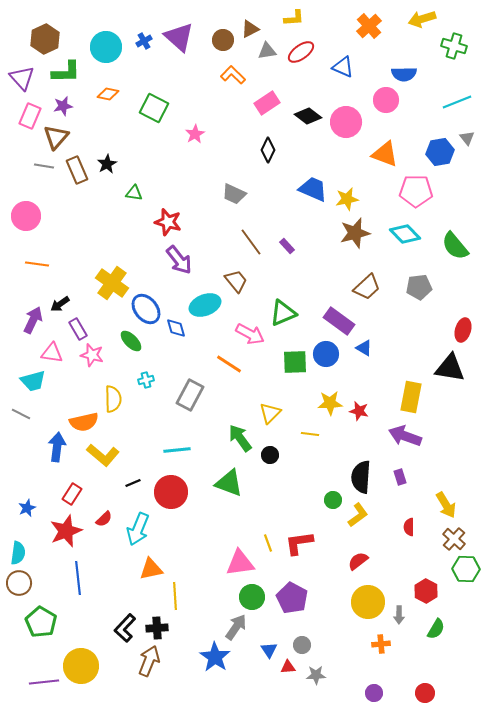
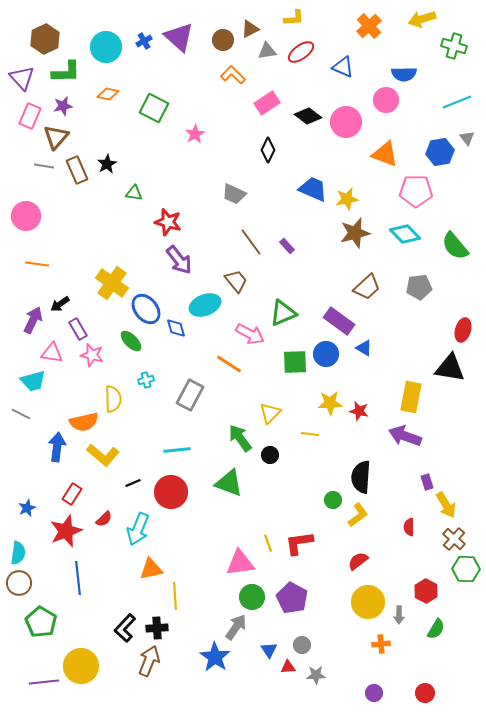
purple rectangle at (400, 477): moved 27 px right, 5 px down
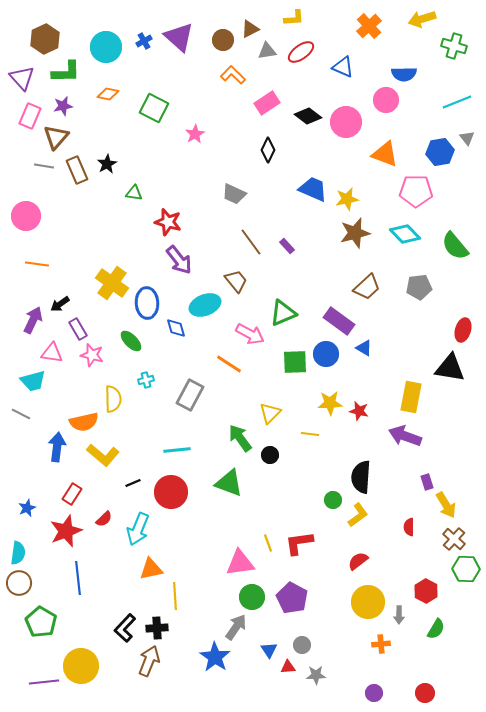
blue ellipse at (146, 309): moved 1 px right, 6 px up; rotated 36 degrees clockwise
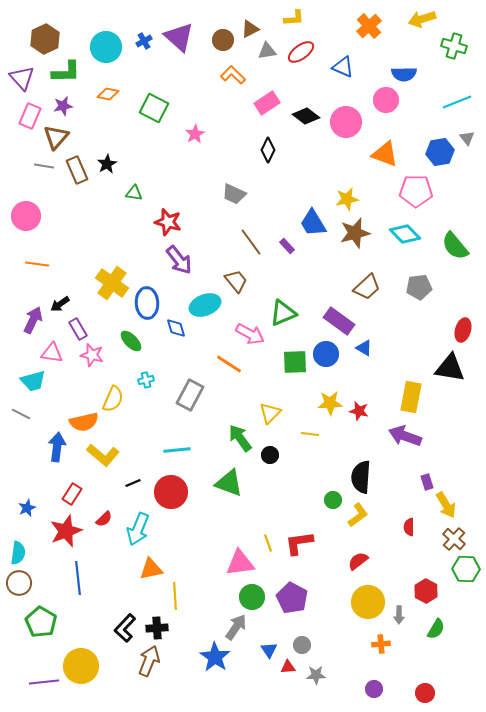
black diamond at (308, 116): moved 2 px left
blue trapezoid at (313, 189): moved 34 px down; rotated 144 degrees counterclockwise
yellow semicircle at (113, 399): rotated 24 degrees clockwise
purple circle at (374, 693): moved 4 px up
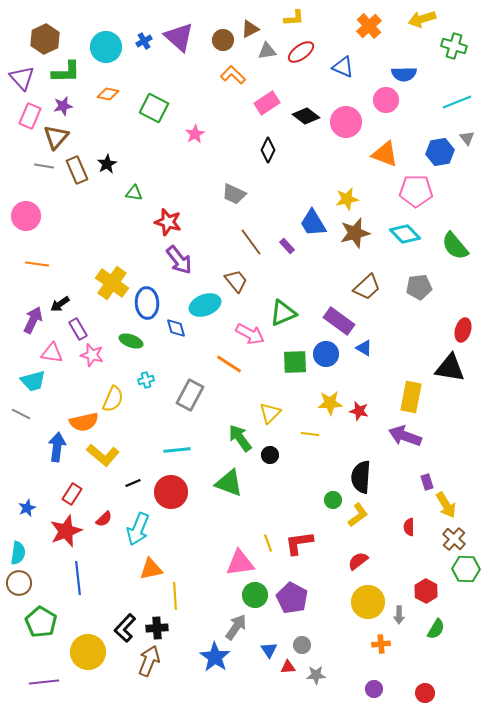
green ellipse at (131, 341): rotated 25 degrees counterclockwise
green circle at (252, 597): moved 3 px right, 2 px up
yellow circle at (81, 666): moved 7 px right, 14 px up
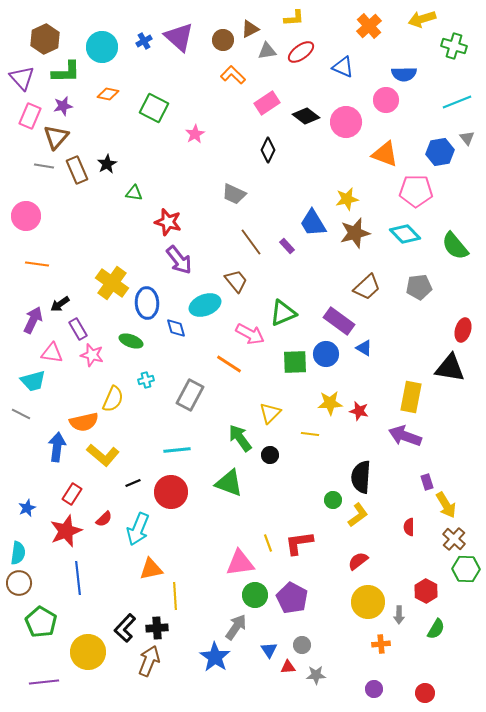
cyan circle at (106, 47): moved 4 px left
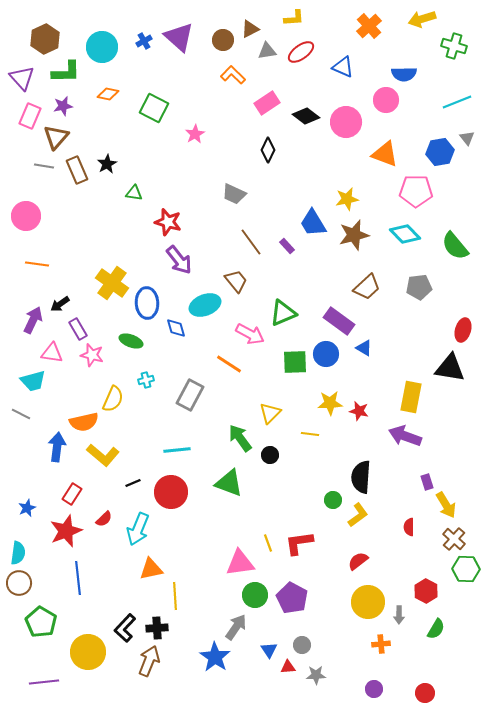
brown star at (355, 233): moved 1 px left, 2 px down
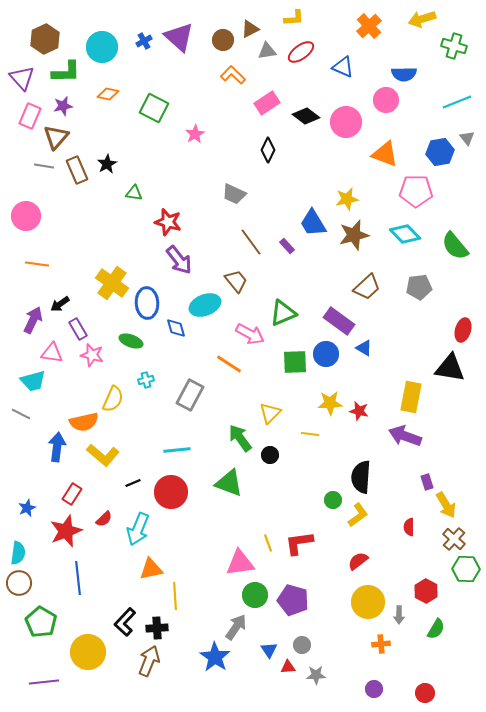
purple pentagon at (292, 598): moved 1 px right, 2 px down; rotated 12 degrees counterclockwise
black L-shape at (125, 628): moved 6 px up
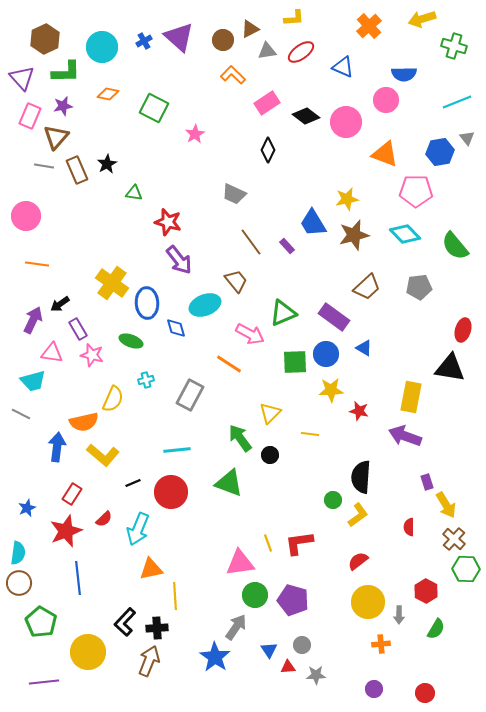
purple rectangle at (339, 321): moved 5 px left, 4 px up
yellow star at (330, 403): moved 1 px right, 13 px up
